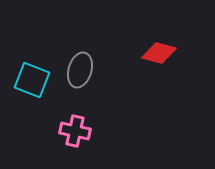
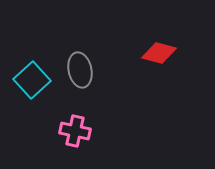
gray ellipse: rotated 28 degrees counterclockwise
cyan square: rotated 27 degrees clockwise
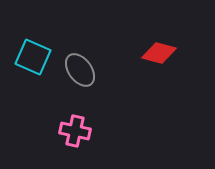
gray ellipse: rotated 24 degrees counterclockwise
cyan square: moved 1 px right, 23 px up; rotated 24 degrees counterclockwise
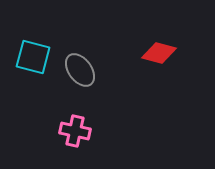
cyan square: rotated 9 degrees counterclockwise
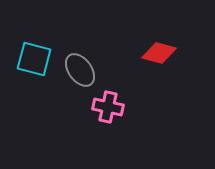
cyan square: moved 1 px right, 2 px down
pink cross: moved 33 px right, 24 px up
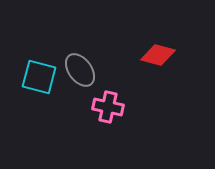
red diamond: moved 1 px left, 2 px down
cyan square: moved 5 px right, 18 px down
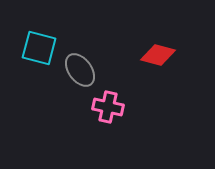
cyan square: moved 29 px up
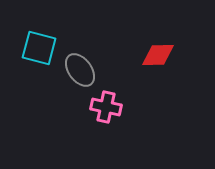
red diamond: rotated 16 degrees counterclockwise
pink cross: moved 2 px left
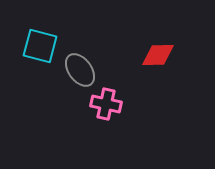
cyan square: moved 1 px right, 2 px up
pink cross: moved 3 px up
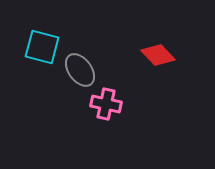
cyan square: moved 2 px right, 1 px down
red diamond: rotated 48 degrees clockwise
